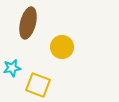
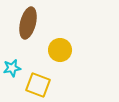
yellow circle: moved 2 px left, 3 px down
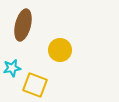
brown ellipse: moved 5 px left, 2 px down
yellow square: moved 3 px left
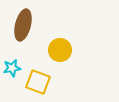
yellow square: moved 3 px right, 3 px up
